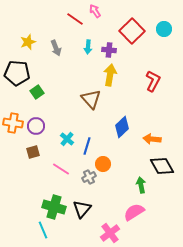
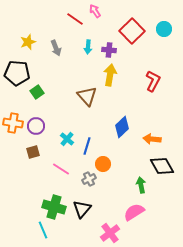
brown triangle: moved 4 px left, 3 px up
gray cross: moved 2 px down
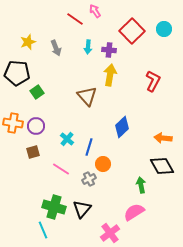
orange arrow: moved 11 px right, 1 px up
blue line: moved 2 px right, 1 px down
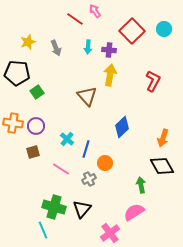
orange arrow: rotated 78 degrees counterclockwise
blue line: moved 3 px left, 2 px down
orange circle: moved 2 px right, 1 px up
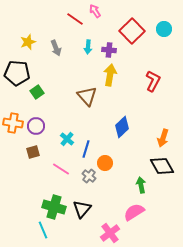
gray cross: moved 3 px up; rotated 24 degrees counterclockwise
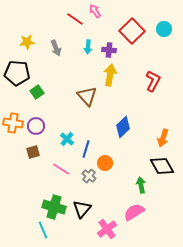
yellow star: moved 1 px left; rotated 14 degrees clockwise
blue diamond: moved 1 px right
pink cross: moved 3 px left, 4 px up
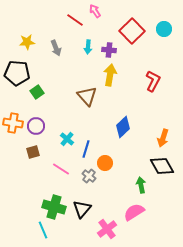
red line: moved 1 px down
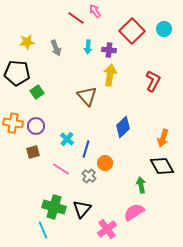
red line: moved 1 px right, 2 px up
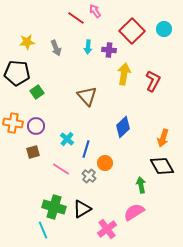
yellow arrow: moved 14 px right, 1 px up
black triangle: rotated 18 degrees clockwise
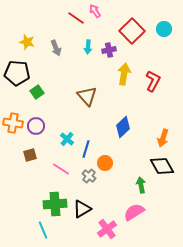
yellow star: rotated 21 degrees clockwise
purple cross: rotated 16 degrees counterclockwise
brown square: moved 3 px left, 3 px down
green cross: moved 1 px right, 3 px up; rotated 20 degrees counterclockwise
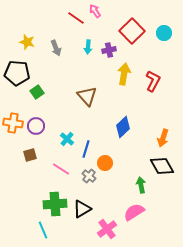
cyan circle: moved 4 px down
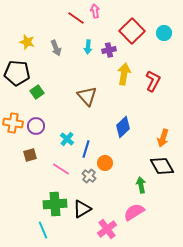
pink arrow: rotated 24 degrees clockwise
